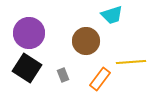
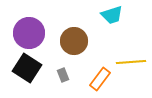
brown circle: moved 12 px left
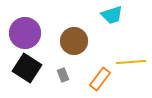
purple circle: moved 4 px left
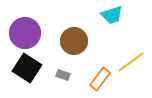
yellow line: rotated 32 degrees counterclockwise
gray rectangle: rotated 48 degrees counterclockwise
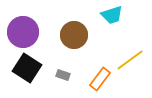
purple circle: moved 2 px left, 1 px up
brown circle: moved 6 px up
yellow line: moved 1 px left, 2 px up
